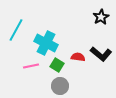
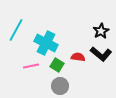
black star: moved 14 px down
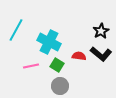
cyan cross: moved 3 px right, 1 px up
red semicircle: moved 1 px right, 1 px up
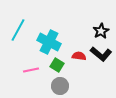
cyan line: moved 2 px right
pink line: moved 4 px down
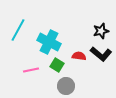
black star: rotated 14 degrees clockwise
gray circle: moved 6 px right
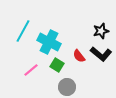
cyan line: moved 5 px right, 1 px down
red semicircle: rotated 136 degrees counterclockwise
pink line: rotated 28 degrees counterclockwise
gray circle: moved 1 px right, 1 px down
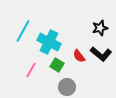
black star: moved 1 px left, 3 px up
pink line: rotated 21 degrees counterclockwise
